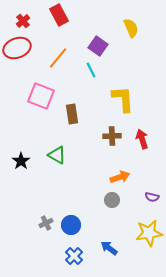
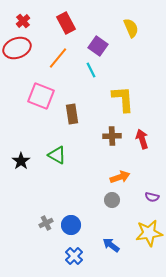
red rectangle: moved 7 px right, 8 px down
blue arrow: moved 2 px right, 3 px up
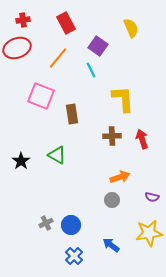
red cross: moved 1 px up; rotated 32 degrees clockwise
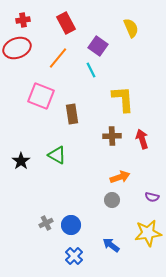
yellow star: moved 1 px left
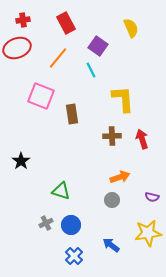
green triangle: moved 4 px right, 36 px down; rotated 12 degrees counterclockwise
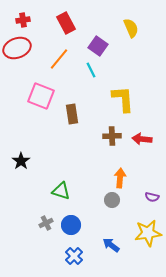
orange line: moved 1 px right, 1 px down
red arrow: rotated 66 degrees counterclockwise
orange arrow: moved 1 px down; rotated 66 degrees counterclockwise
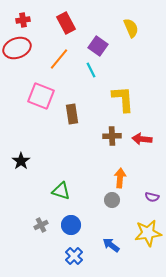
gray cross: moved 5 px left, 2 px down
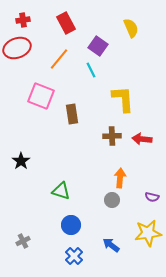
gray cross: moved 18 px left, 16 px down
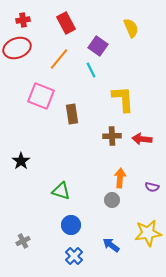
purple semicircle: moved 10 px up
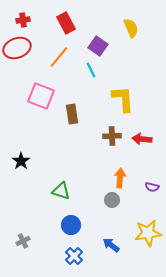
orange line: moved 2 px up
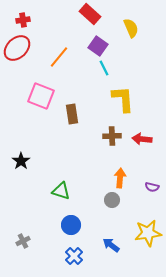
red rectangle: moved 24 px right, 9 px up; rotated 20 degrees counterclockwise
red ellipse: rotated 24 degrees counterclockwise
cyan line: moved 13 px right, 2 px up
